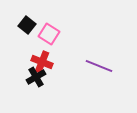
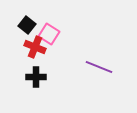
red cross: moved 7 px left, 15 px up
purple line: moved 1 px down
black cross: rotated 30 degrees clockwise
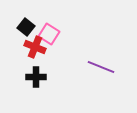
black square: moved 1 px left, 2 px down
purple line: moved 2 px right
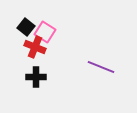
pink square: moved 4 px left, 2 px up
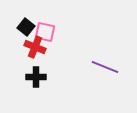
pink square: rotated 20 degrees counterclockwise
purple line: moved 4 px right
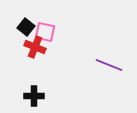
purple line: moved 4 px right, 2 px up
black cross: moved 2 px left, 19 px down
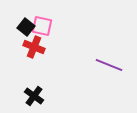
pink square: moved 3 px left, 6 px up
red cross: moved 1 px left
black cross: rotated 36 degrees clockwise
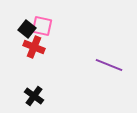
black square: moved 1 px right, 2 px down
